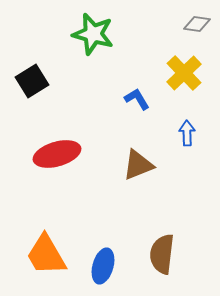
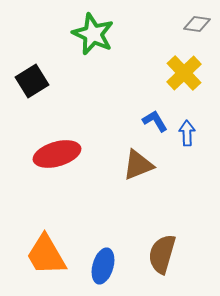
green star: rotated 9 degrees clockwise
blue L-shape: moved 18 px right, 22 px down
brown semicircle: rotated 9 degrees clockwise
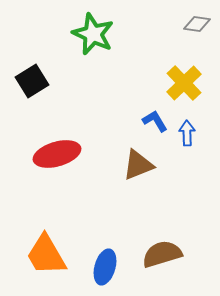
yellow cross: moved 10 px down
brown semicircle: rotated 57 degrees clockwise
blue ellipse: moved 2 px right, 1 px down
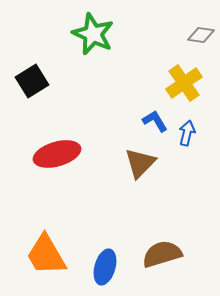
gray diamond: moved 4 px right, 11 px down
yellow cross: rotated 9 degrees clockwise
blue arrow: rotated 15 degrees clockwise
brown triangle: moved 2 px right, 2 px up; rotated 24 degrees counterclockwise
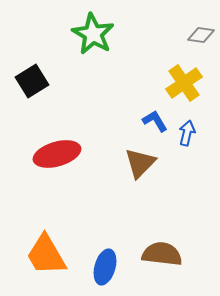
green star: rotated 6 degrees clockwise
brown semicircle: rotated 24 degrees clockwise
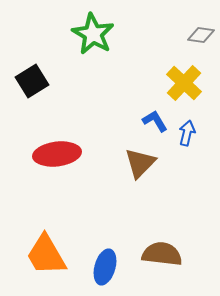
yellow cross: rotated 12 degrees counterclockwise
red ellipse: rotated 9 degrees clockwise
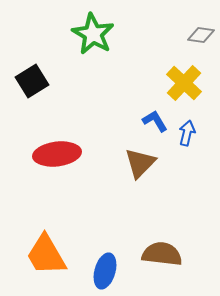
blue ellipse: moved 4 px down
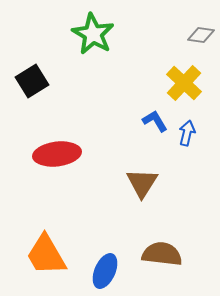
brown triangle: moved 2 px right, 20 px down; rotated 12 degrees counterclockwise
blue ellipse: rotated 8 degrees clockwise
